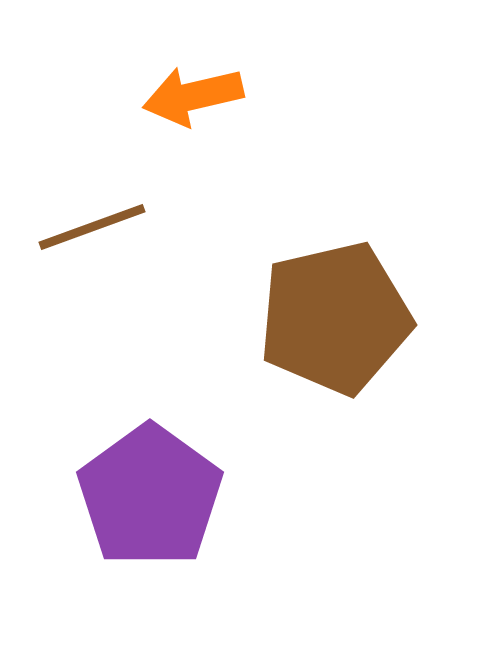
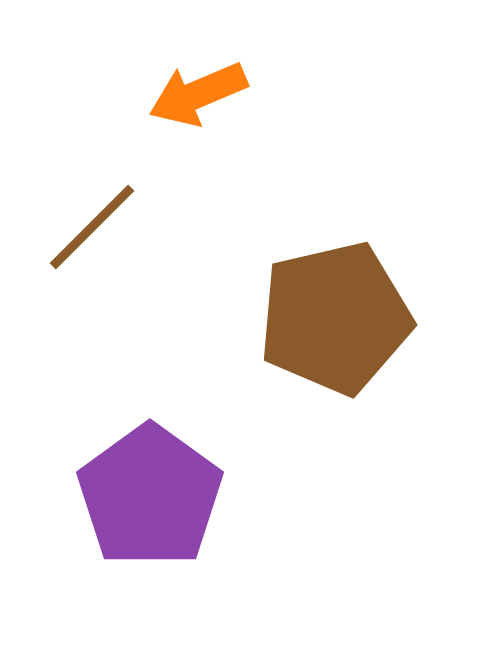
orange arrow: moved 5 px right, 2 px up; rotated 10 degrees counterclockwise
brown line: rotated 25 degrees counterclockwise
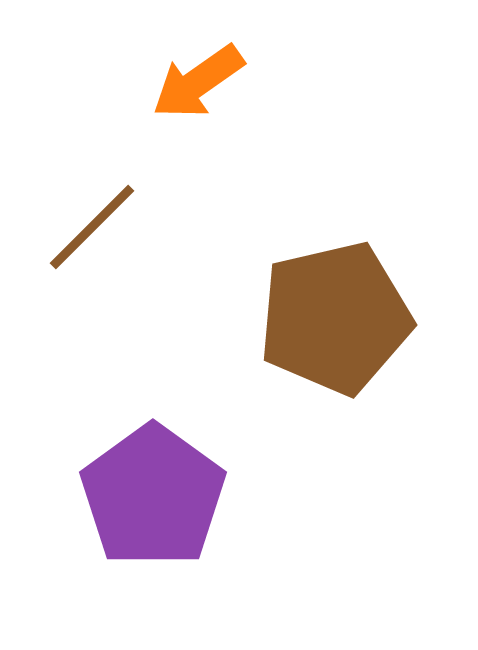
orange arrow: moved 12 px up; rotated 12 degrees counterclockwise
purple pentagon: moved 3 px right
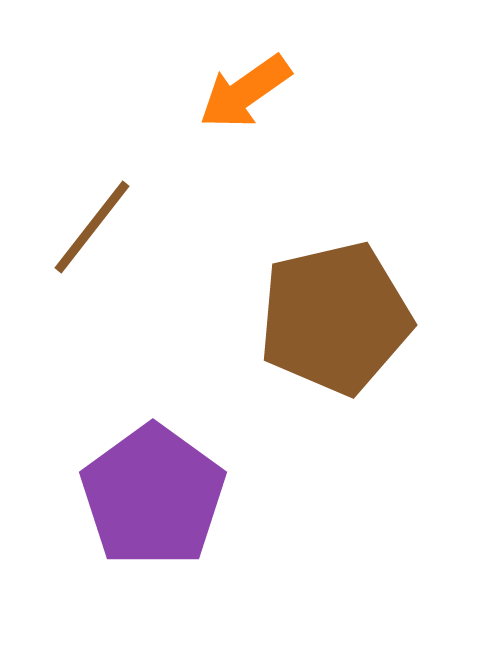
orange arrow: moved 47 px right, 10 px down
brown line: rotated 7 degrees counterclockwise
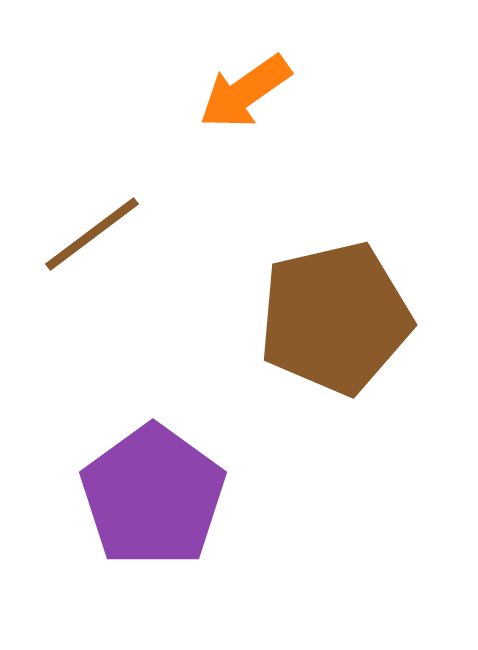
brown line: moved 7 px down; rotated 15 degrees clockwise
